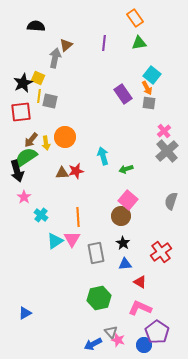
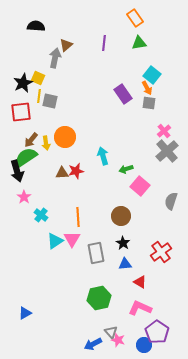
pink square at (128, 200): moved 12 px right, 14 px up
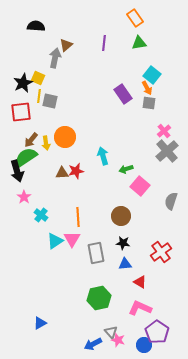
black star at (123, 243): rotated 24 degrees counterclockwise
blue triangle at (25, 313): moved 15 px right, 10 px down
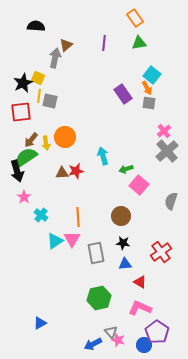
pink square at (140, 186): moved 1 px left, 1 px up
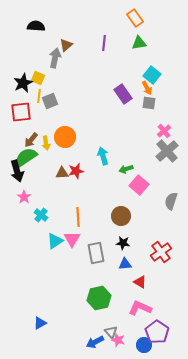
gray square at (50, 101): rotated 35 degrees counterclockwise
blue arrow at (93, 344): moved 2 px right, 2 px up
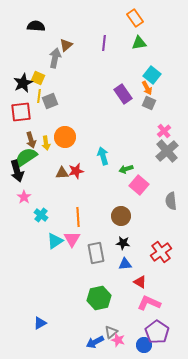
gray square at (149, 103): rotated 16 degrees clockwise
brown arrow at (31, 140): rotated 56 degrees counterclockwise
gray semicircle at (171, 201): rotated 24 degrees counterclockwise
pink L-shape at (140, 308): moved 9 px right, 5 px up
gray triangle at (111, 332): rotated 32 degrees clockwise
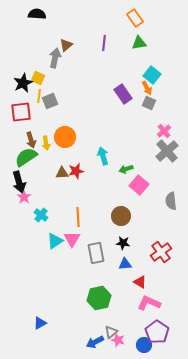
black semicircle at (36, 26): moved 1 px right, 12 px up
black arrow at (17, 171): moved 2 px right, 11 px down
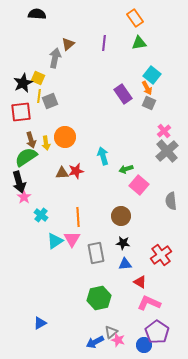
brown triangle at (66, 45): moved 2 px right, 1 px up
red cross at (161, 252): moved 3 px down
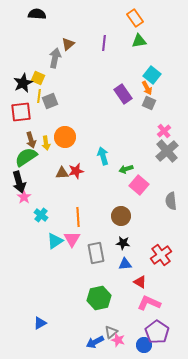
green triangle at (139, 43): moved 2 px up
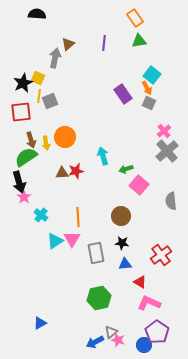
black star at (123, 243): moved 1 px left
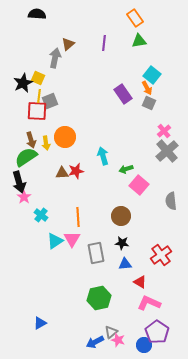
red square at (21, 112): moved 16 px right, 1 px up; rotated 10 degrees clockwise
